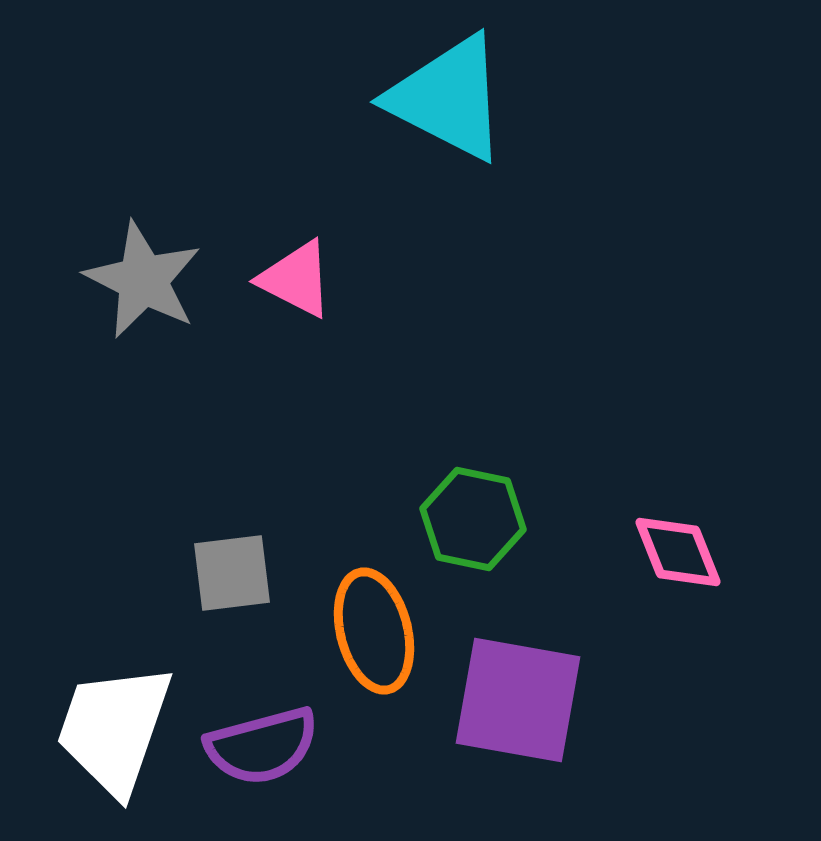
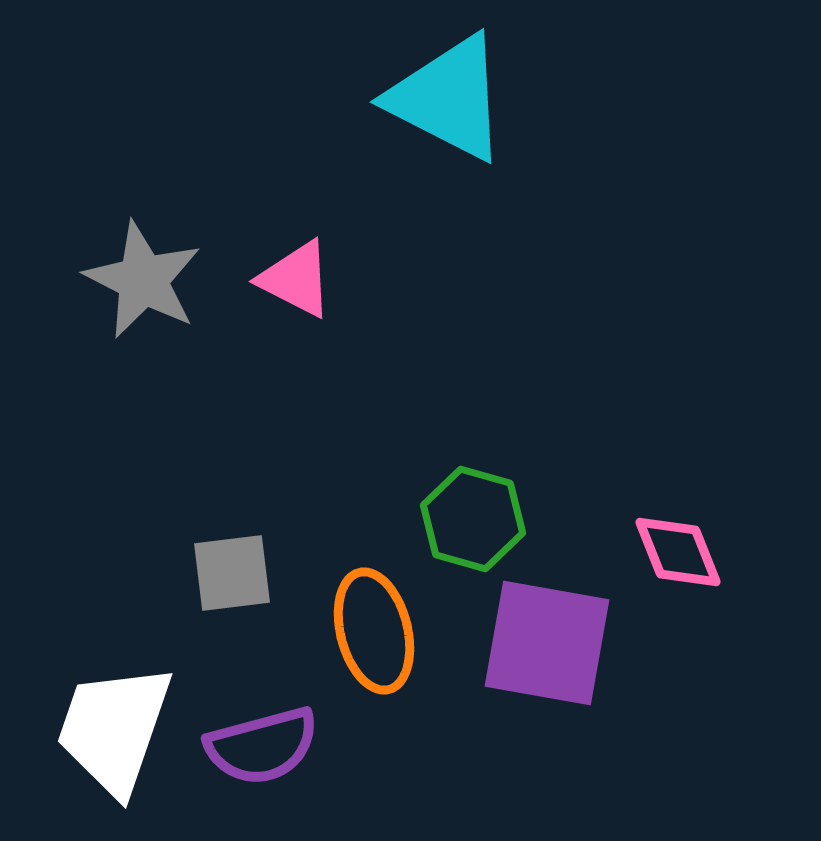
green hexagon: rotated 4 degrees clockwise
purple square: moved 29 px right, 57 px up
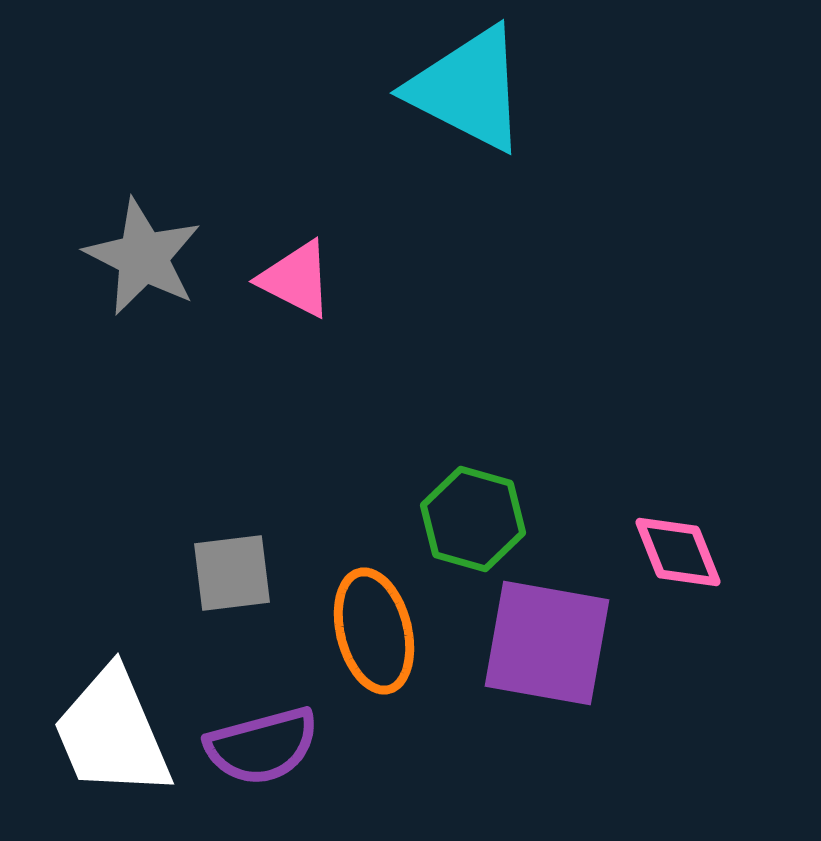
cyan triangle: moved 20 px right, 9 px up
gray star: moved 23 px up
white trapezoid: moved 2 px left, 4 px down; rotated 42 degrees counterclockwise
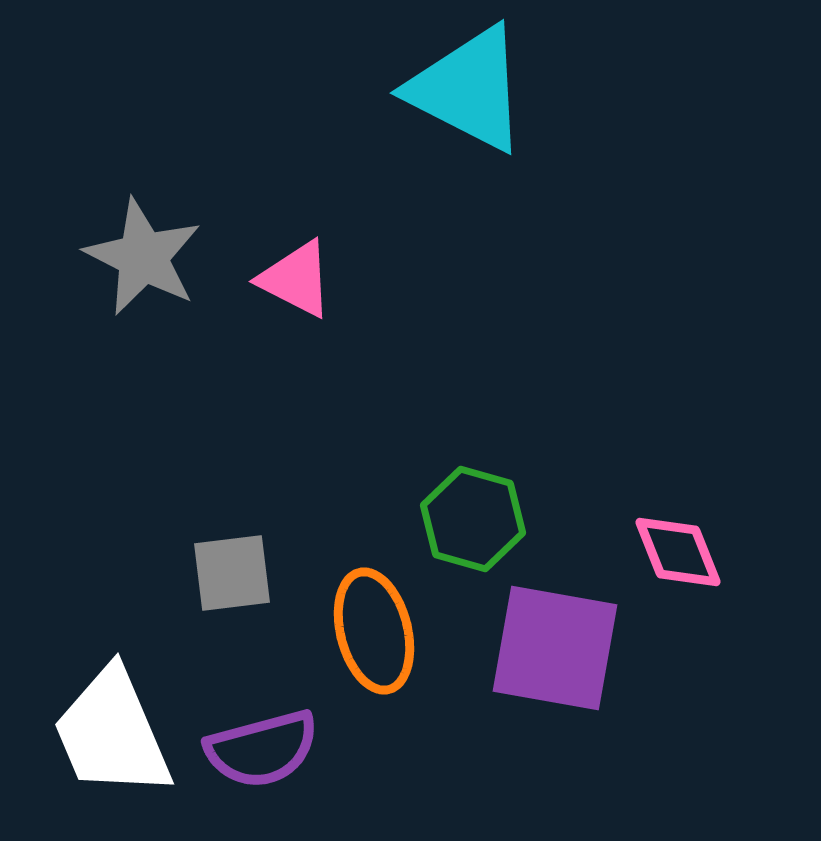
purple square: moved 8 px right, 5 px down
purple semicircle: moved 3 px down
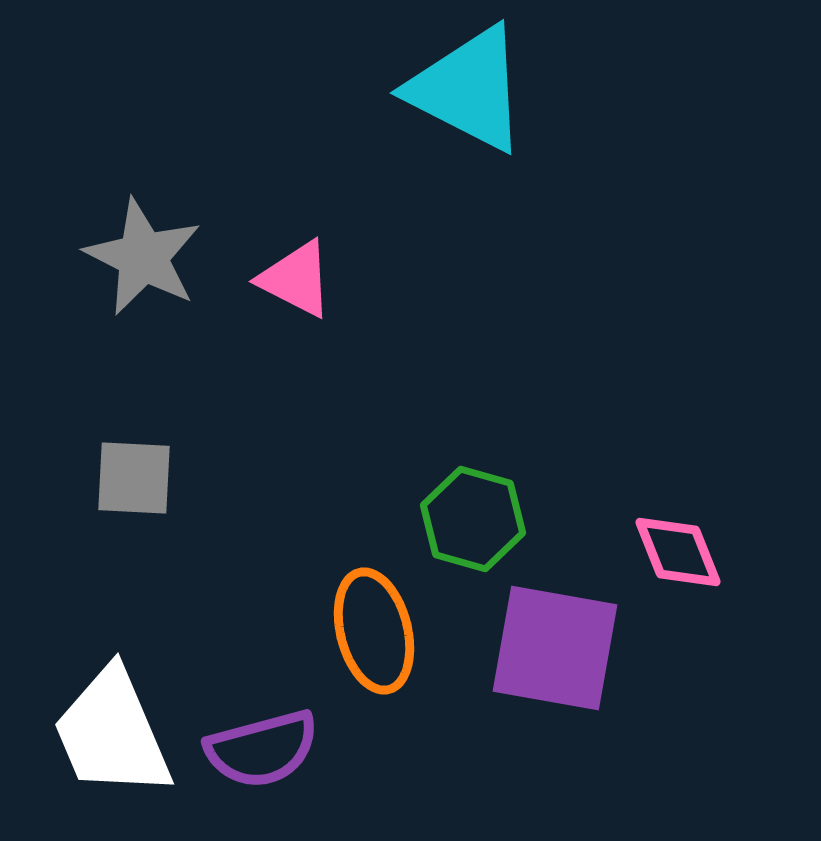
gray square: moved 98 px left, 95 px up; rotated 10 degrees clockwise
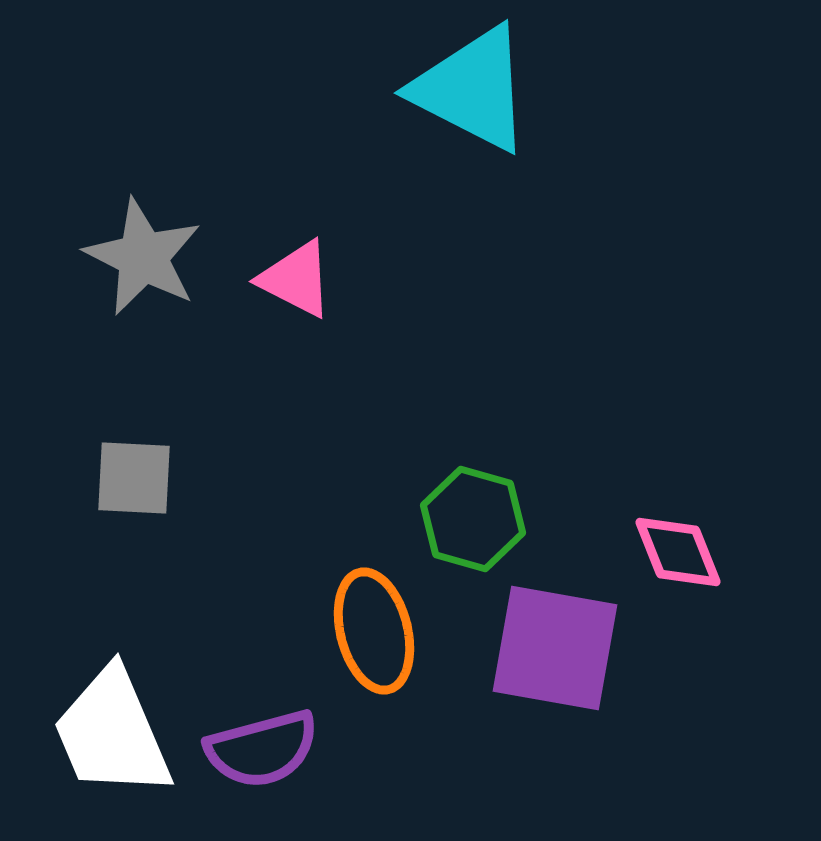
cyan triangle: moved 4 px right
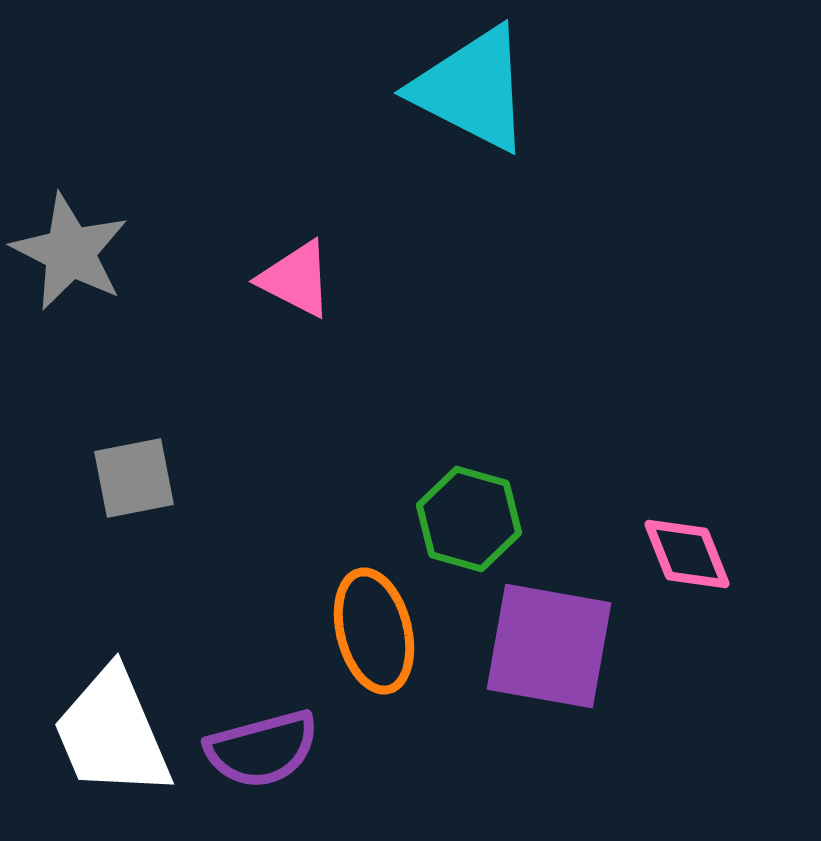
gray star: moved 73 px left, 5 px up
gray square: rotated 14 degrees counterclockwise
green hexagon: moved 4 px left
pink diamond: moved 9 px right, 2 px down
purple square: moved 6 px left, 2 px up
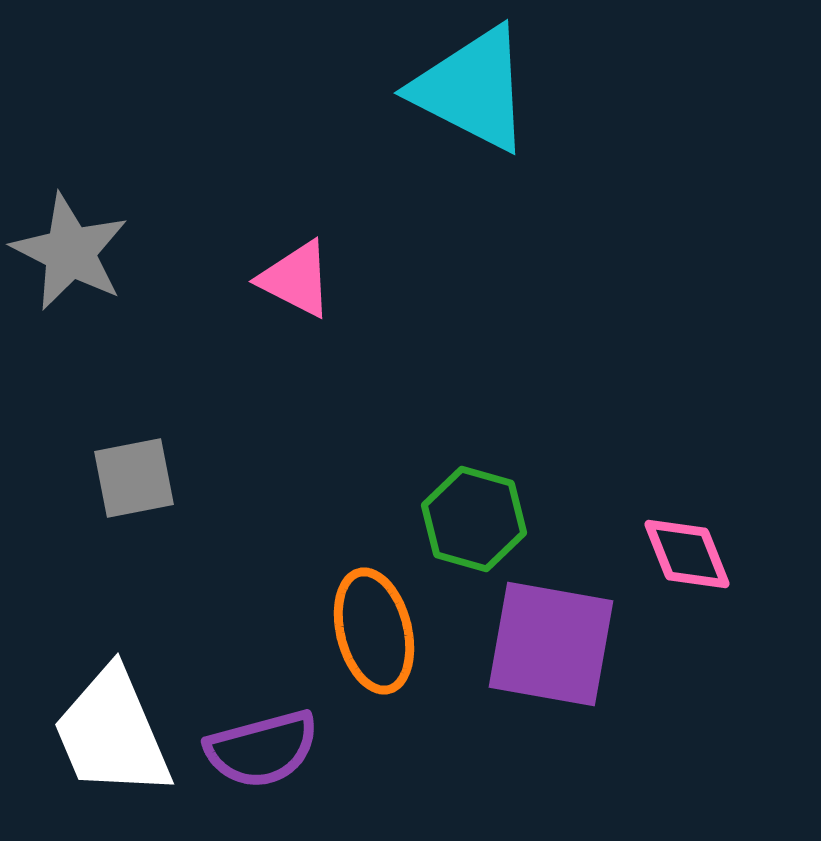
green hexagon: moved 5 px right
purple square: moved 2 px right, 2 px up
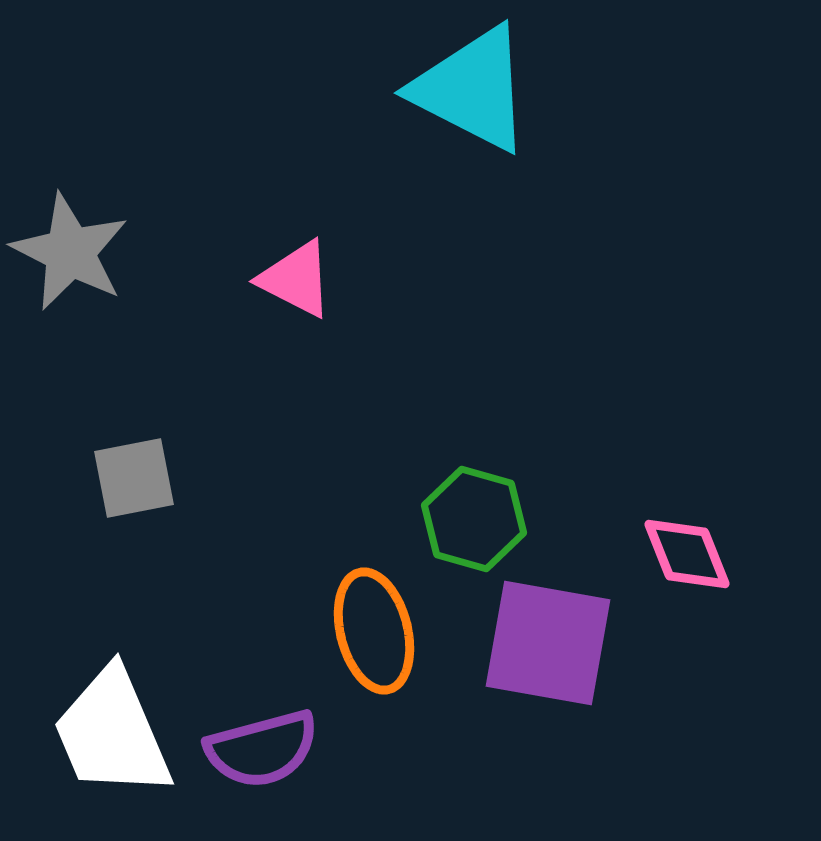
purple square: moved 3 px left, 1 px up
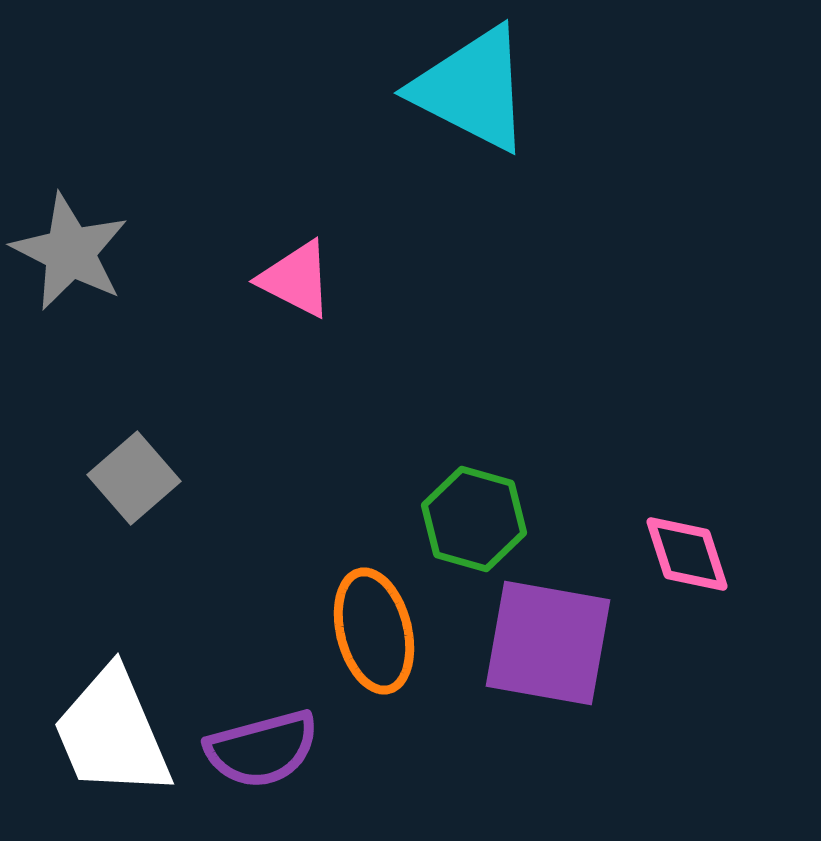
gray square: rotated 30 degrees counterclockwise
pink diamond: rotated 4 degrees clockwise
